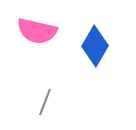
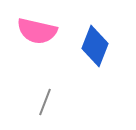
blue diamond: rotated 9 degrees counterclockwise
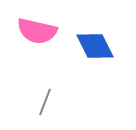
blue diamond: rotated 48 degrees counterclockwise
